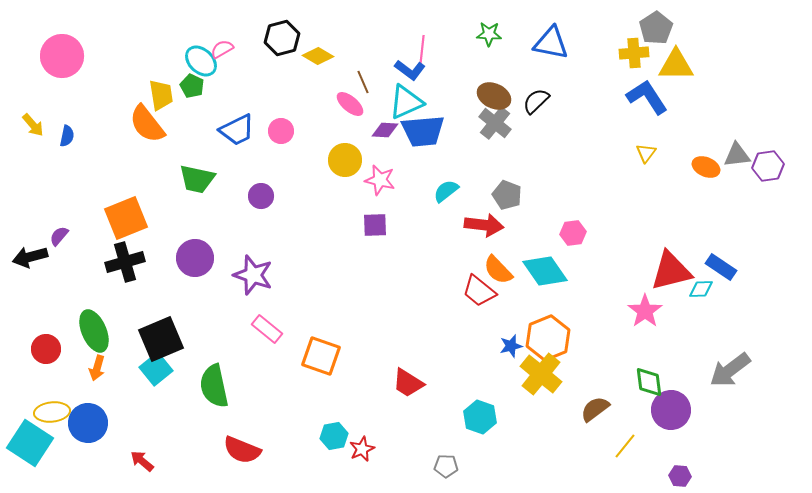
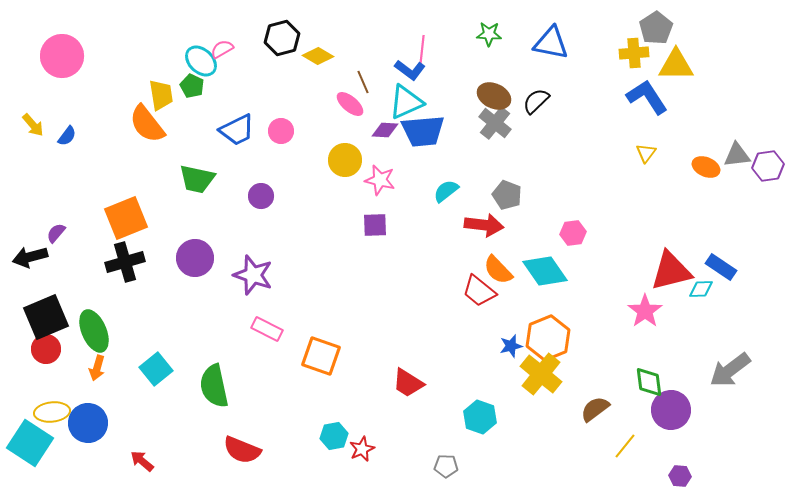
blue semicircle at (67, 136): rotated 25 degrees clockwise
purple semicircle at (59, 236): moved 3 px left, 3 px up
pink rectangle at (267, 329): rotated 12 degrees counterclockwise
black square at (161, 339): moved 115 px left, 22 px up
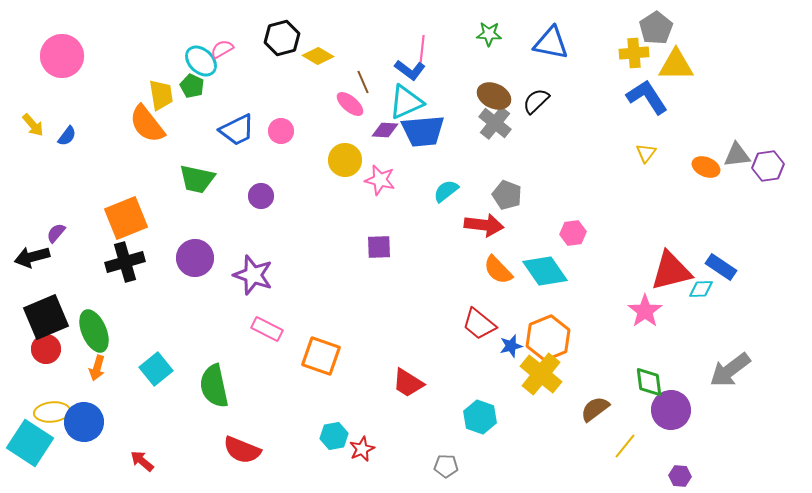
purple square at (375, 225): moved 4 px right, 22 px down
black arrow at (30, 257): moved 2 px right
red trapezoid at (479, 291): moved 33 px down
blue circle at (88, 423): moved 4 px left, 1 px up
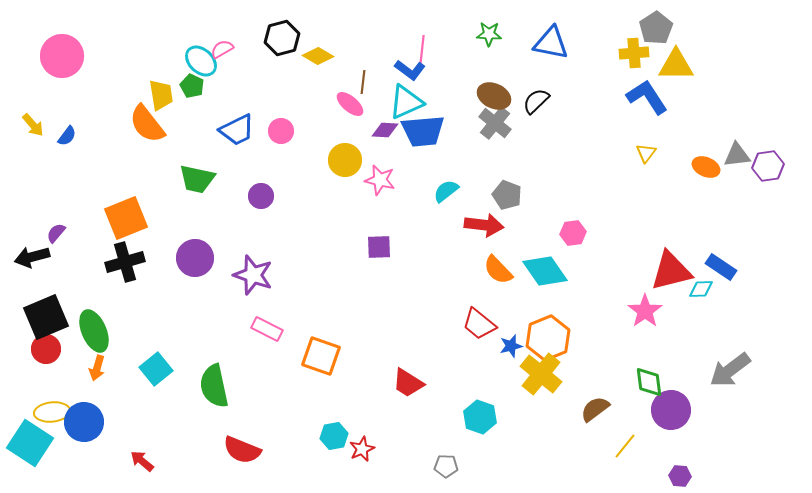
brown line at (363, 82): rotated 30 degrees clockwise
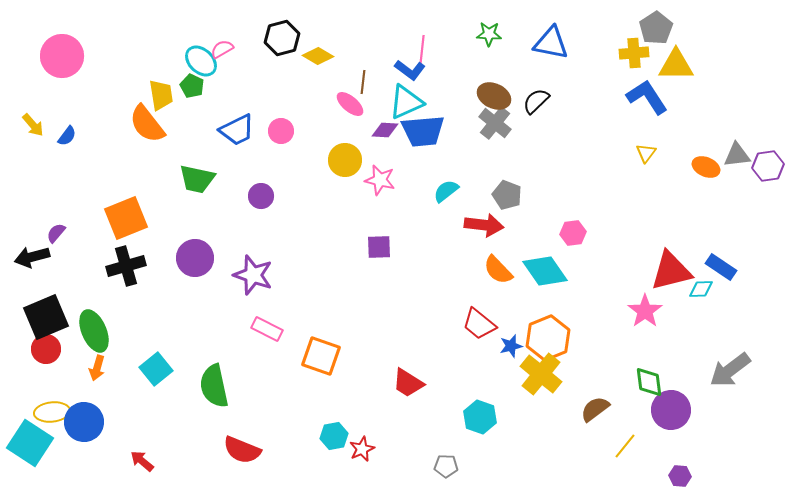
black cross at (125, 262): moved 1 px right, 4 px down
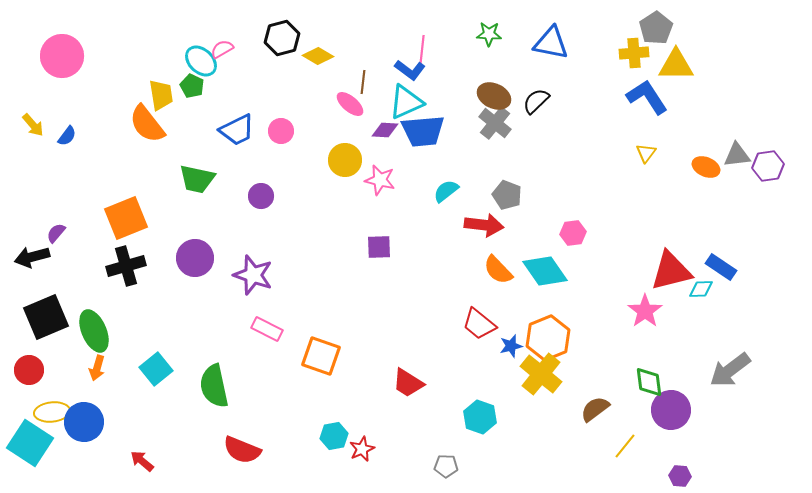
red circle at (46, 349): moved 17 px left, 21 px down
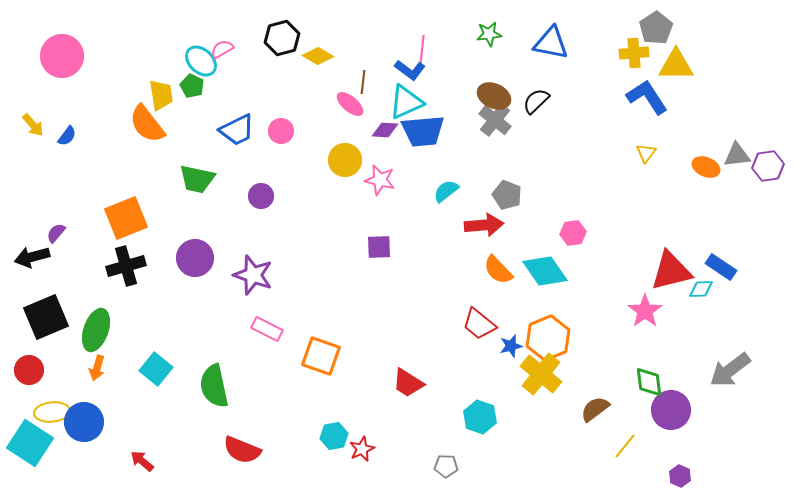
green star at (489, 34): rotated 10 degrees counterclockwise
gray cross at (495, 123): moved 3 px up
red arrow at (484, 225): rotated 12 degrees counterclockwise
green ellipse at (94, 331): moved 2 px right, 1 px up; rotated 42 degrees clockwise
cyan square at (156, 369): rotated 12 degrees counterclockwise
purple hexagon at (680, 476): rotated 20 degrees clockwise
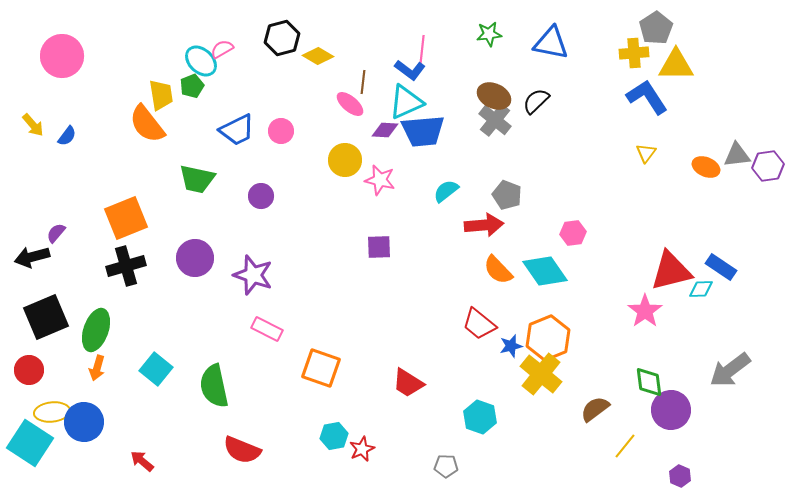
green pentagon at (192, 86): rotated 25 degrees clockwise
orange square at (321, 356): moved 12 px down
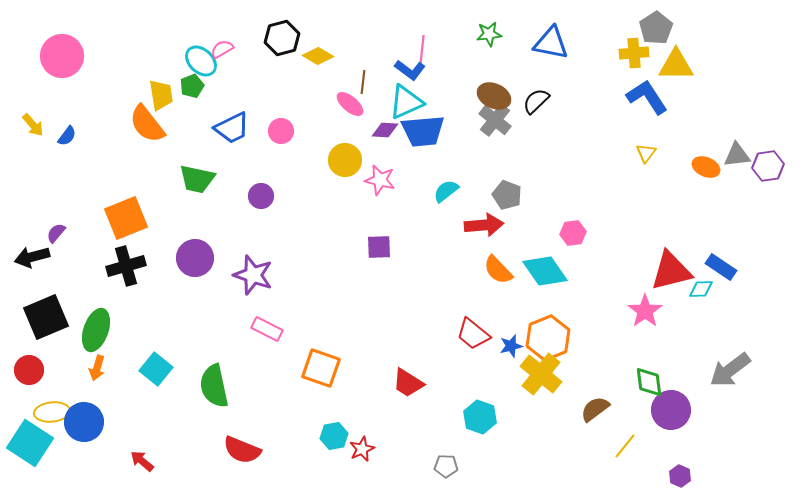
blue trapezoid at (237, 130): moved 5 px left, 2 px up
red trapezoid at (479, 324): moved 6 px left, 10 px down
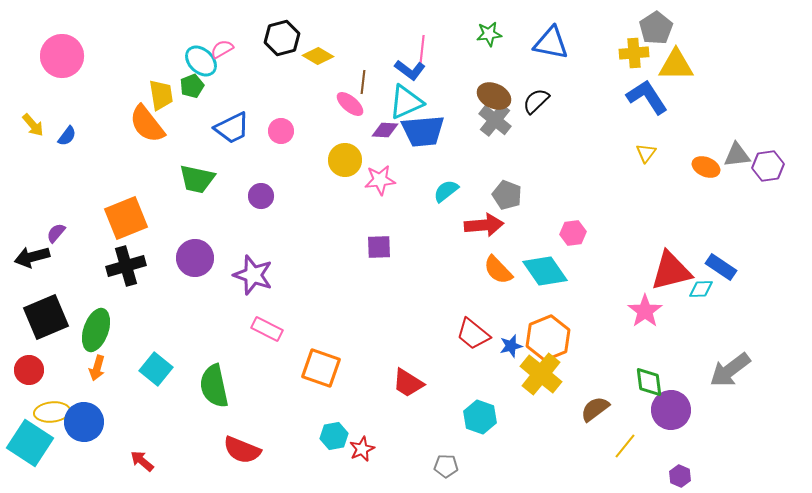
pink star at (380, 180): rotated 20 degrees counterclockwise
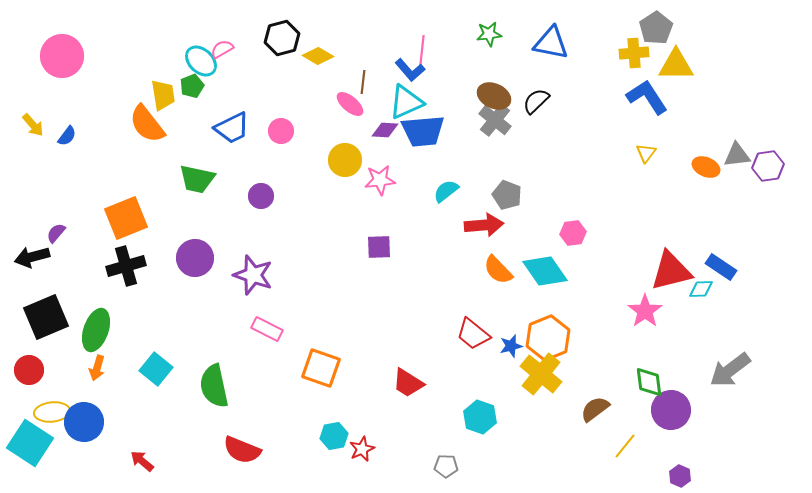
blue L-shape at (410, 70): rotated 12 degrees clockwise
yellow trapezoid at (161, 95): moved 2 px right
